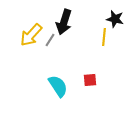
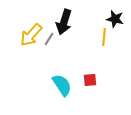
gray line: moved 1 px left, 1 px up
cyan semicircle: moved 4 px right, 1 px up
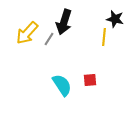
yellow arrow: moved 4 px left, 2 px up
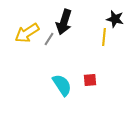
yellow arrow: rotated 15 degrees clockwise
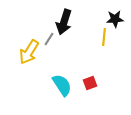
black star: rotated 18 degrees counterclockwise
yellow arrow: moved 2 px right, 19 px down; rotated 25 degrees counterclockwise
red square: moved 3 px down; rotated 16 degrees counterclockwise
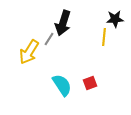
black arrow: moved 1 px left, 1 px down
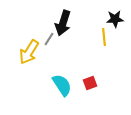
yellow line: rotated 12 degrees counterclockwise
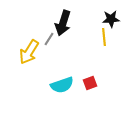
black star: moved 4 px left
cyan semicircle: rotated 105 degrees clockwise
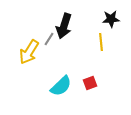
black arrow: moved 1 px right, 3 px down
yellow line: moved 3 px left, 5 px down
cyan semicircle: moved 1 px left, 1 px down; rotated 25 degrees counterclockwise
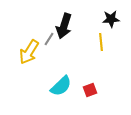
red square: moved 7 px down
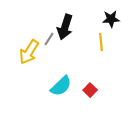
black arrow: moved 1 px right, 1 px down
red square: rotated 24 degrees counterclockwise
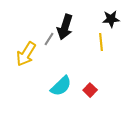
yellow arrow: moved 3 px left, 2 px down
